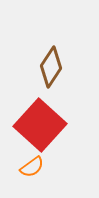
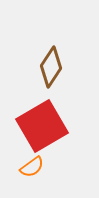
red square: moved 2 px right, 1 px down; rotated 18 degrees clockwise
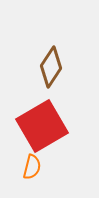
orange semicircle: rotated 40 degrees counterclockwise
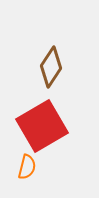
orange semicircle: moved 5 px left
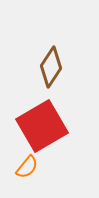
orange semicircle: rotated 25 degrees clockwise
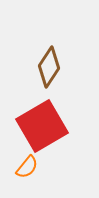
brown diamond: moved 2 px left
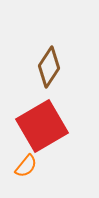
orange semicircle: moved 1 px left, 1 px up
